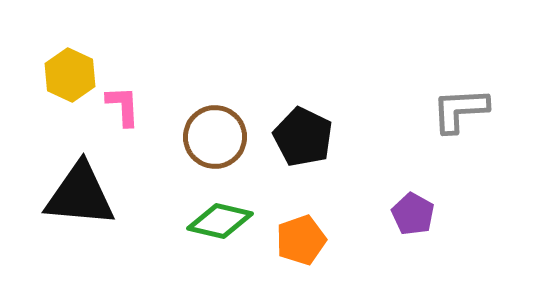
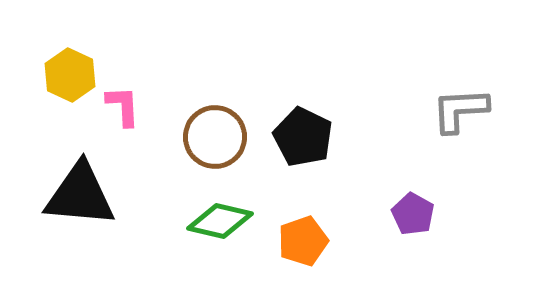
orange pentagon: moved 2 px right, 1 px down
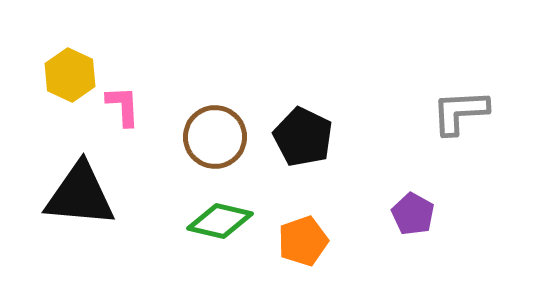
gray L-shape: moved 2 px down
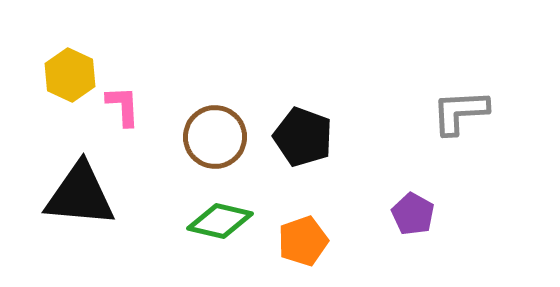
black pentagon: rotated 6 degrees counterclockwise
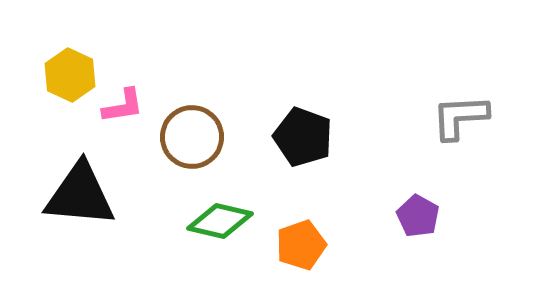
pink L-shape: rotated 84 degrees clockwise
gray L-shape: moved 5 px down
brown circle: moved 23 px left
purple pentagon: moved 5 px right, 2 px down
orange pentagon: moved 2 px left, 4 px down
